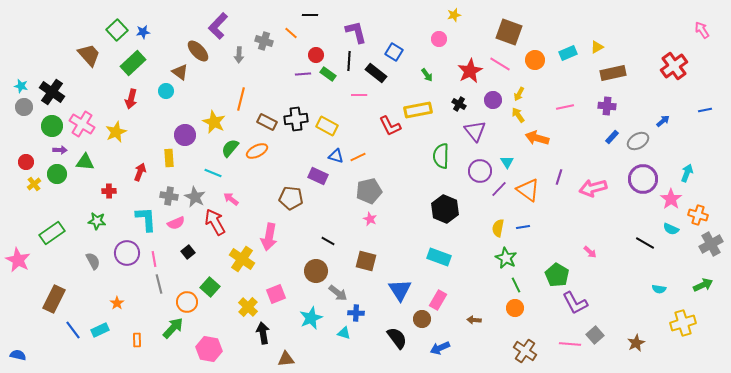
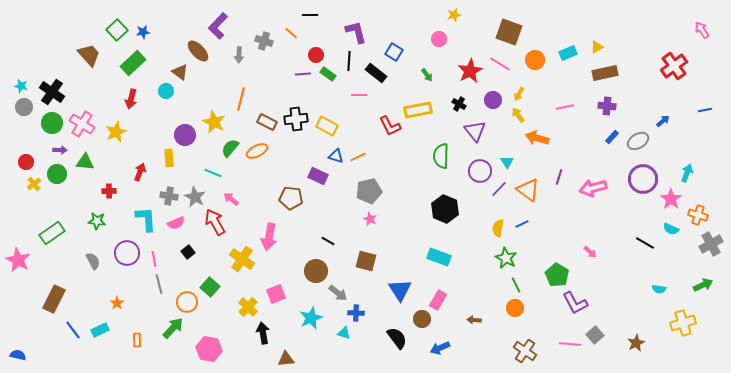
brown rectangle at (613, 73): moved 8 px left
green circle at (52, 126): moved 3 px up
blue line at (523, 227): moved 1 px left, 3 px up; rotated 16 degrees counterclockwise
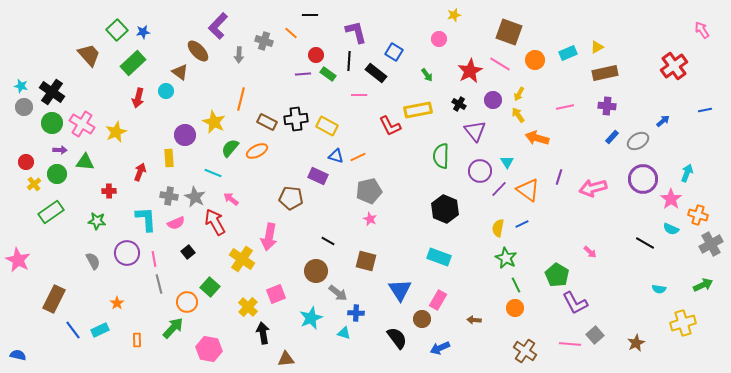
red arrow at (131, 99): moved 7 px right, 1 px up
green rectangle at (52, 233): moved 1 px left, 21 px up
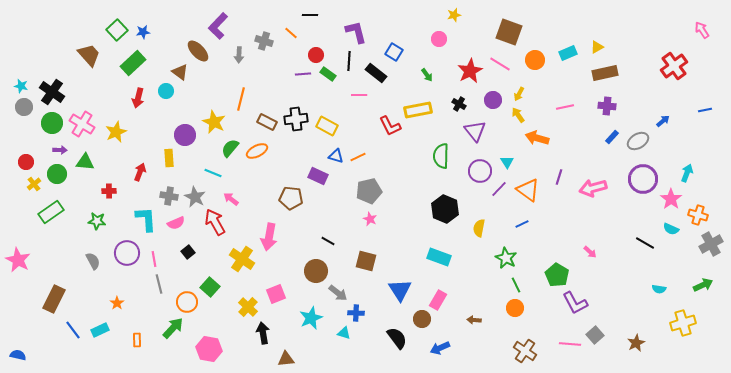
yellow semicircle at (498, 228): moved 19 px left
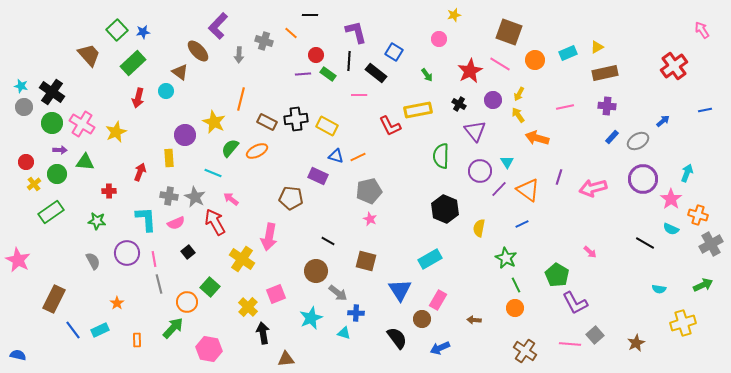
cyan rectangle at (439, 257): moved 9 px left, 2 px down; rotated 50 degrees counterclockwise
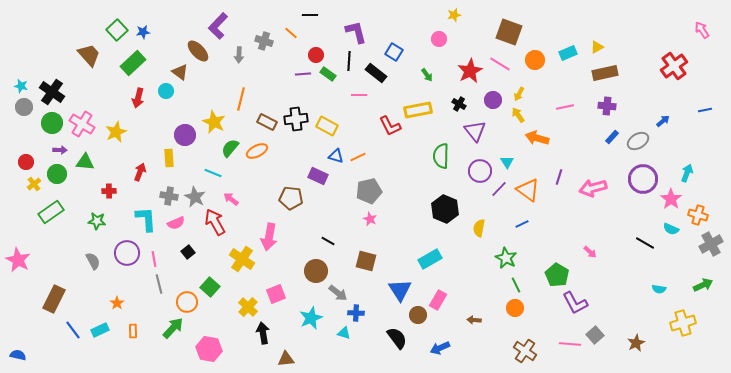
brown circle at (422, 319): moved 4 px left, 4 px up
orange rectangle at (137, 340): moved 4 px left, 9 px up
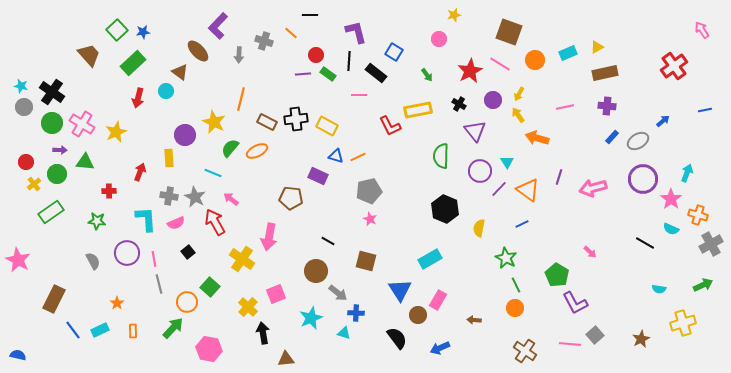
brown star at (636, 343): moved 5 px right, 4 px up
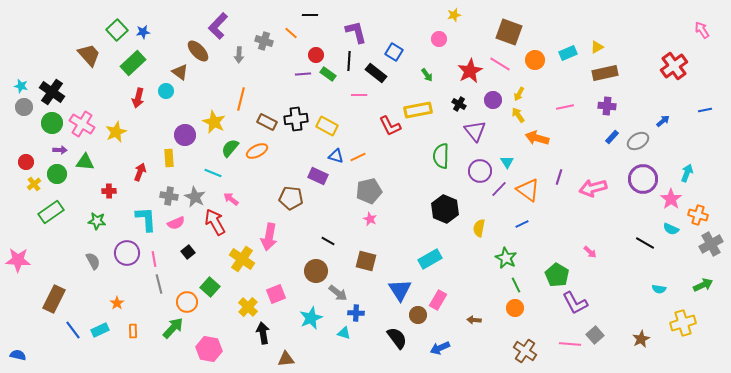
pink star at (18, 260): rotated 25 degrees counterclockwise
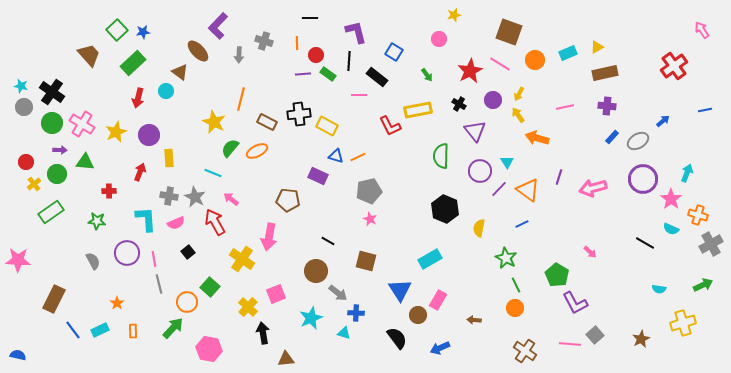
black line at (310, 15): moved 3 px down
orange line at (291, 33): moved 6 px right, 10 px down; rotated 48 degrees clockwise
black rectangle at (376, 73): moved 1 px right, 4 px down
black cross at (296, 119): moved 3 px right, 5 px up
purple circle at (185, 135): moved 36 px left
brown pentagon at (291, 198): moved 3 px left, 2 px down
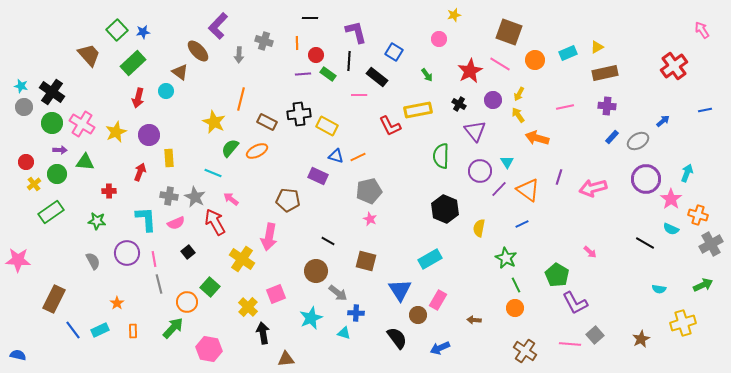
purple circle at (643, 179): moved 3 px right
